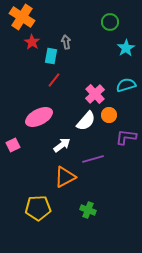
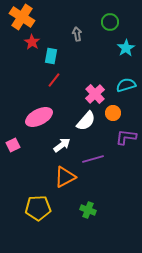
gray arrow: moved 11 px right, 8 px up
orange circle: moved 4 px right, 2 px up
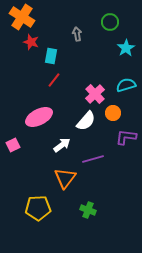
red star: moved 1 px left; rotated 14 degrees counterclockwise
orange triangle: moved 1 px down; rotated 25 degrees counterclockwise
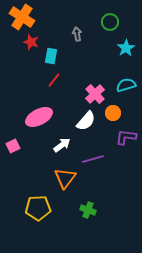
pink square: moved 1 px down
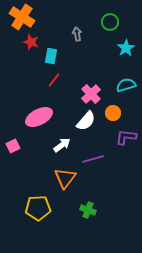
pink cross: moved 4 px left
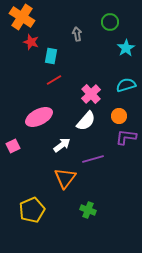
red line: rotated 21 degrees clockwise
orange circle: moved 6 px right, 3 px down
yellow pentagon: moved 6 px left, 2 px down; rotated 20 degrees counterclockwise
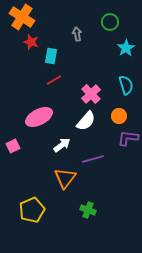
cyan semicircle: rotated 90 degrees clockwise
purple L-shape: moved 2 px right, 1 px down
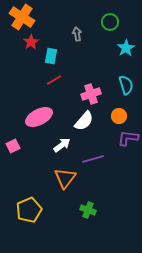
red star: rotated 21 degrees clockwise
pink cross: rotated 24 degrees clockwise
white semicircle: moved 2 px left
yellow pentagon: moved 3 px left
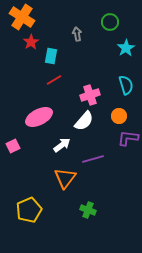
pink cross: moved 1 px left, 1 px down
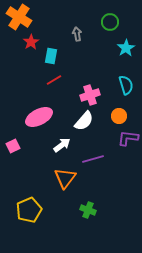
orange cross: moved 3 px left
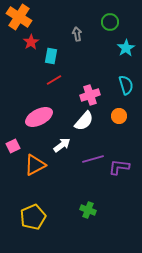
purple L-shape: moved 9 px left, 29 px down
orange triangle: moved 30 px left, 13 px up; rotated 25 degrees clockwise
yellow pentagon: moved 4 px right, 7 px down
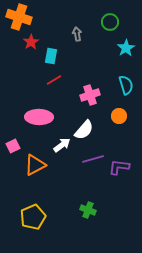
orange cross: rotated 15 degrees counterclockwise
pink ellipse: rotated 28 degrees clockwise
white semicircle: moved 9 px down
